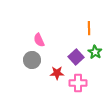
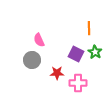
purple square: moved 3 px up; rotated 21 degrees counterclockwise
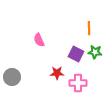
green star: rotated 24 degrees counterclockwise
gray circle: moved 20 px left, 17 px down
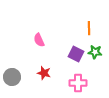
red star: moved 13 px left; rotated 16 degrees clockwise
